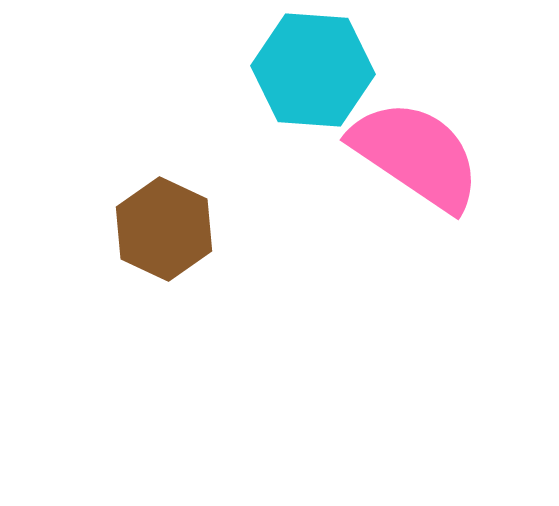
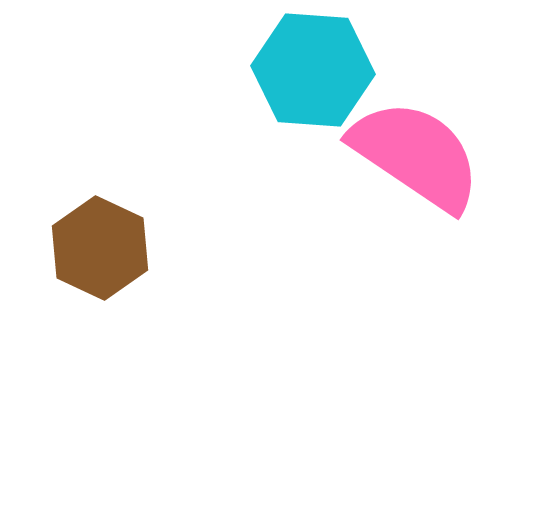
brown hexagon: moved 64 px left, 19 px down
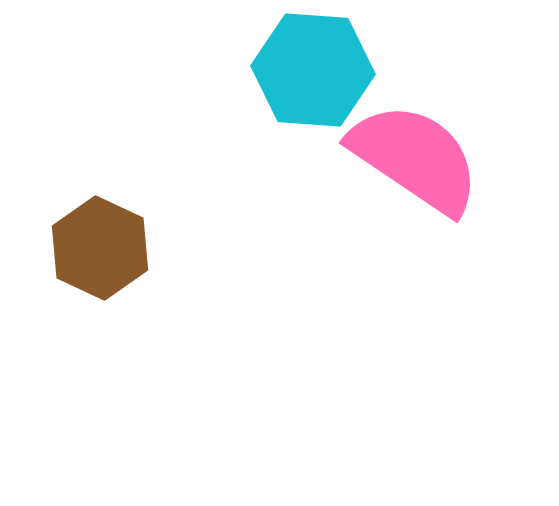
pink semicircle: moved 1 px left, 3 px down
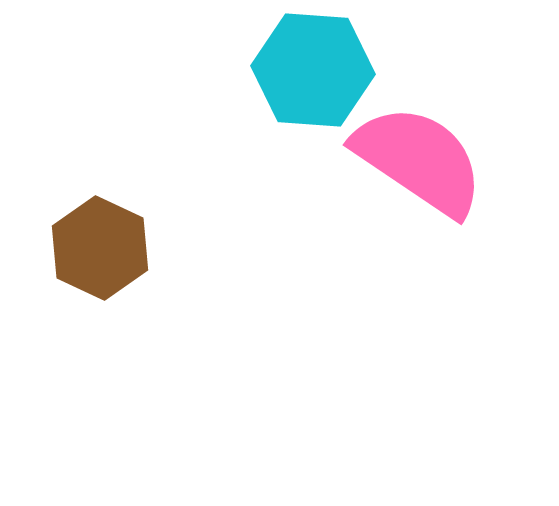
pink semicircle: moved 4 px right, 2 px down
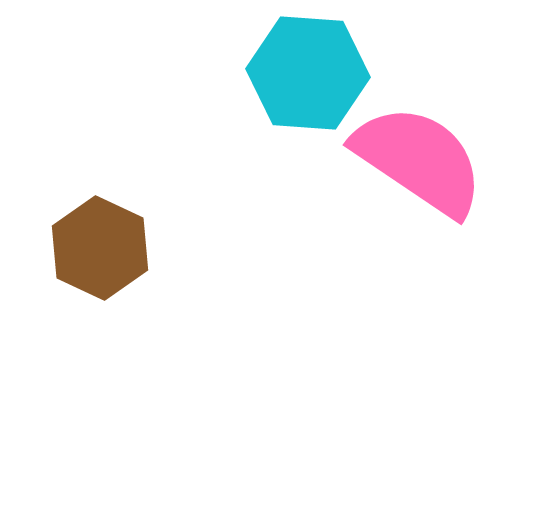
cyan hexagon: moved 5 px left, 3 px down
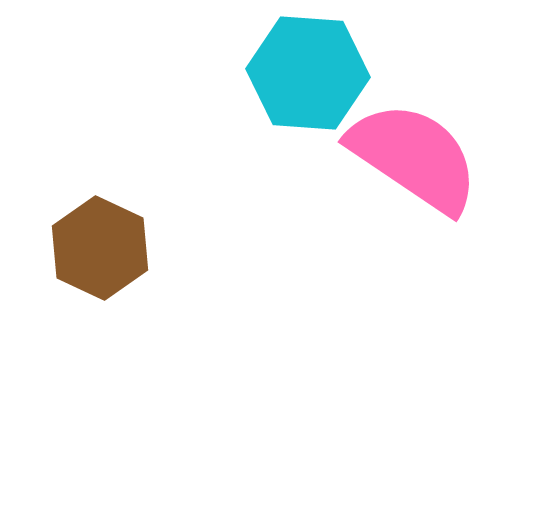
pink semicircle: moved 5 px left, 3 px up
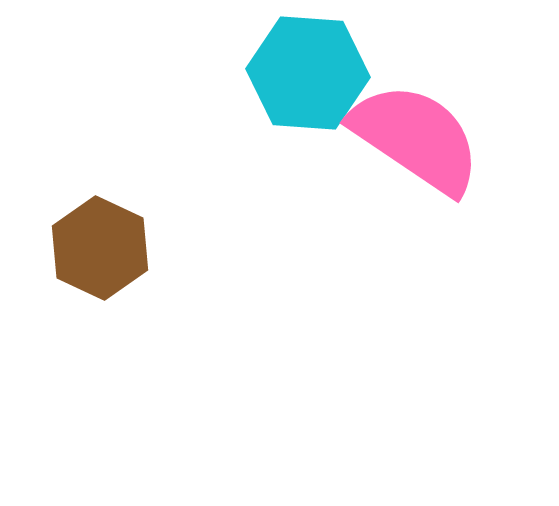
pink semicircle: moved 2 px right, 19 px up
